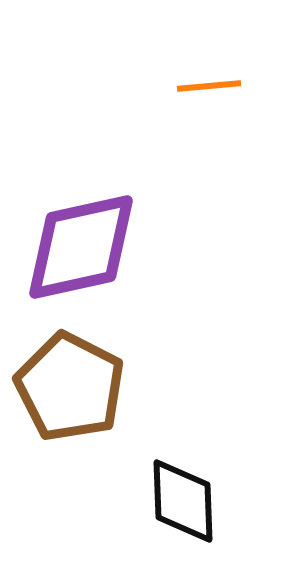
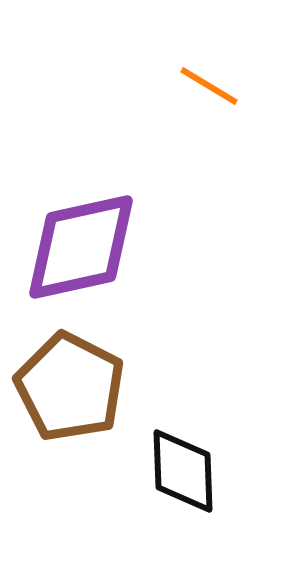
orange line: rotated 36 degrees clockwise
black diamond: moved 30 px up
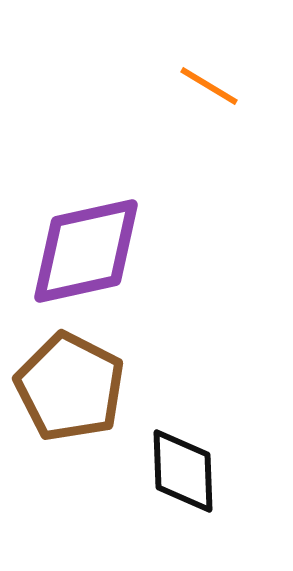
purple diamond: moved 5 px right, 4 px down
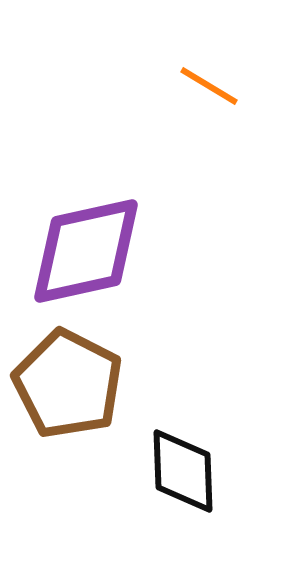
brown pentagon: moved 2 px left, 3 px up
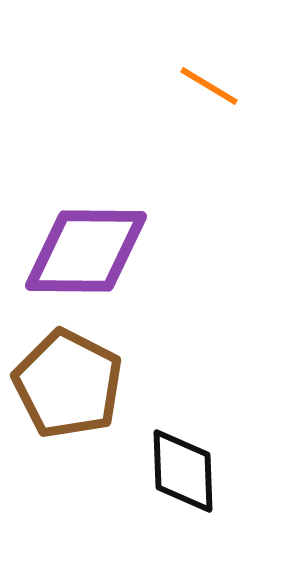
purple diamond: rotated 13 degrees clockwise
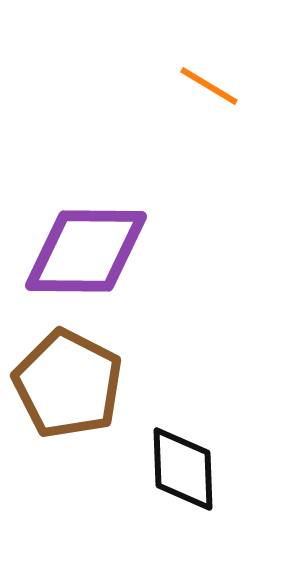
black diamond: moved 2 px up
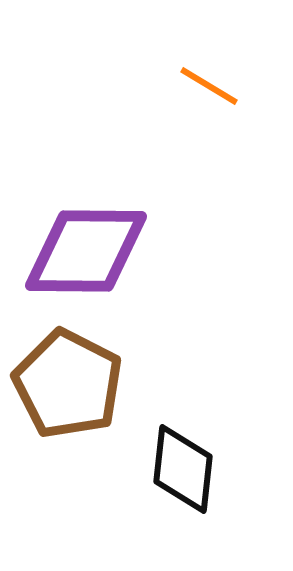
black diamond: rotated 8 degrees clockwise
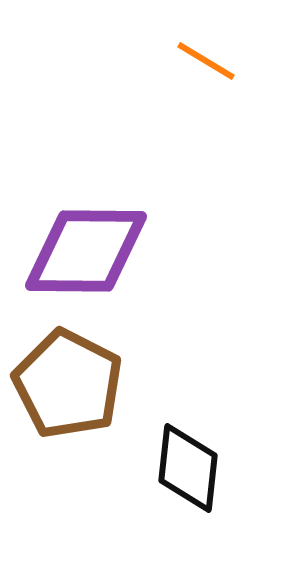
orange line: moved 3 px left, 25 px up
black diamond: moved 5 px right, 1 px up
